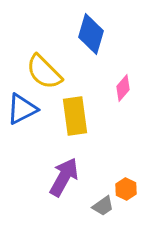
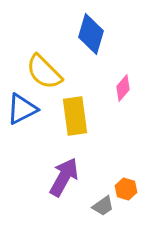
orange hexagon: rotated 10 degrees counterclockwise
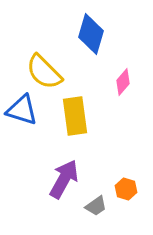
pink diamond: moved 6 px up
blue triangle: moved 1 px down; rotated 44 degrees clockwise
purple arrow: moved 2 px down
gray trapezoid: moved 7 px left
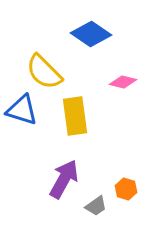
blue diamond: rotated 72 degrees counterclockwise
pink diamond: rotated 64 degrees clockwise
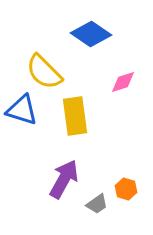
pink diamond: rotated 32 degrees counterclockwise
gray trapezoid: moved 1 px right, 2 px up
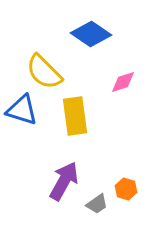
purple arrow: moved 2 px down
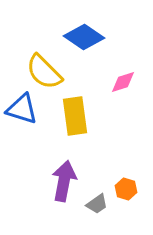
blue diamond: moved 7 px left, 3 px down
blue triangle: moved 1 px up
purple arrow: rotated 18 degrees counterclockwise
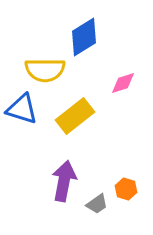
blue diamond: rotated 66 degrees counterclockwise
yellow semicircle: moved 1 px right, 2 px up; rotated 45 degrees counterclockwise
pink diamond: moved 1 px down
yellow rectangle: rotated 60 degrees clockwise
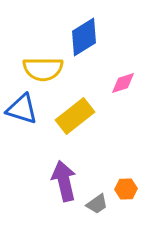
yellow semicircle: moved 2 px left, 1 px up
purple arrow: rotated 24 degrees counterclockwise
orange hexagon: rotated 20 degrees counterclockwise
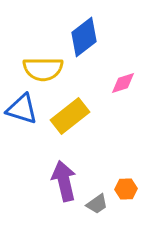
blue diamond: rotated 6 degrees counterclockwise
yellow rectangle: moved 5 px left
